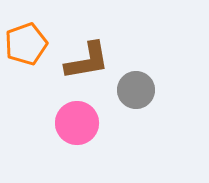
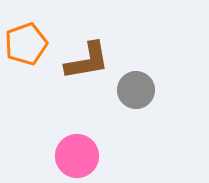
pink circle: moved 33 px down
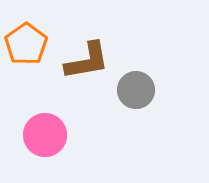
orange pentagon: rotated 15 degrees counterclockwise
pink circle: moved 32 px left, 21 px up
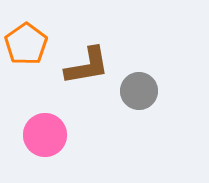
brown L-shape: moved 5 px down
gray circle: moved 3 px right, 1 px down
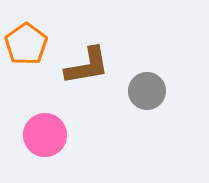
gray circle: moved 8 px right
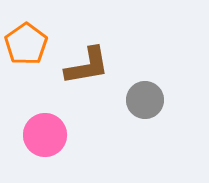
gray circle: moved 2 px left, 9 px down
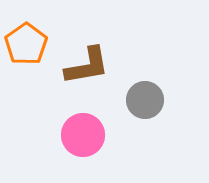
pink circle: moved 38 px right
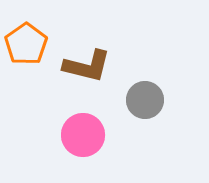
brown L-shape: rotated 24 degrees clockwise
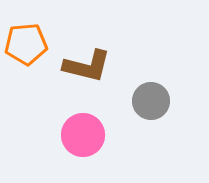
orange pentagon: rotated 30 degrees clockwise
gray circle: moved 6 px right, 1 px down
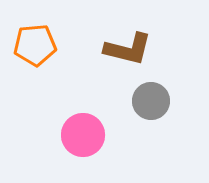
orange pentagon: moved 9 px right, 1 px down
brown L-shape: moved 41 px right, 17 px up
